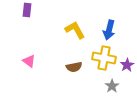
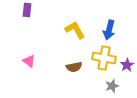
gray star: rotated 16 degrees clockwise
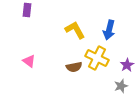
yellow cross: moved 7 px left; rotated 15 degrees clockwise
gray star: moved 9 px right
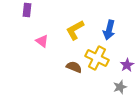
yellow L-shape: rotated 90 degrees counterclockwise
pink triangle: moved 13 px right, 20 px up
brown semicircle: rotated 147 degrees counterclockwise
gray star: moved 1 px left, 1 px down
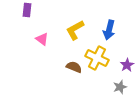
pink triangle: moved 2 px up
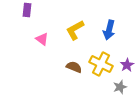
yellow cross: moved 4 px right, 6 px down
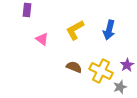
yellow cross: moved 7 px down
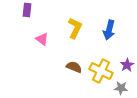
yellow L-shape: moved 2 px up; rotated 145 degrees clockwise
gray star: moved 1 px right, 1 px down; rotated 24 degrees clockwise
